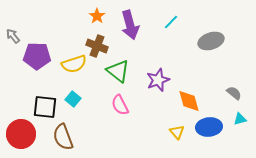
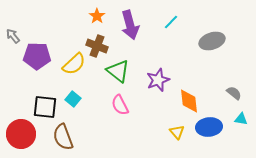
gray ellipse: moved 1 px right
yellow semicircle: rotated 25 degrees counterclockwise
orange diamond: rotated 10 degrees clockwise
cyan triangle: moved 1 px right; rotated 24 degrees clockwise
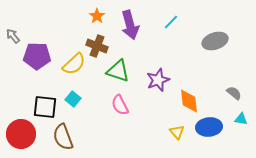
gray ellipse: moved 3 px right
green triangle: rotated 20 degrees counterclockwise
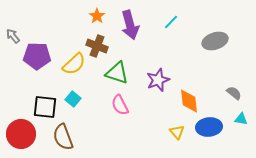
green triangle: moved 1 px left, 2 px down
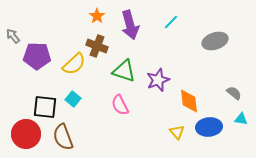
green triangle: moved 7 px right, 2 px up
red circle: moved 5 px right
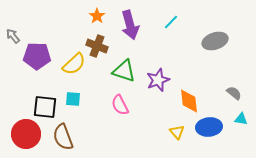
cyan square: rotated 35 degrees counterclockwise
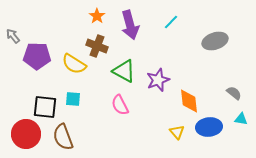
yellow semicircle: rotated 75 degrees clockwise
green triangle: rotated 10 degrees clockwise
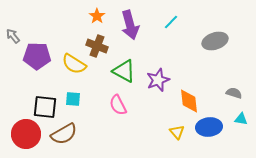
gray semicircle: rotated 21 degrees counterclockwise
pink semicircle: moved 2 px left
brown semicircle: moved 1 px right, 3 px up; rotated 100 degrees counterclockwise
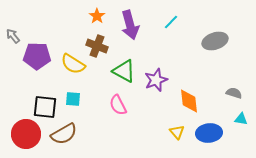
yellow semicircle: moved 1 px left
purple star: moved 2 px left
blue ellipse: moved 6 px down
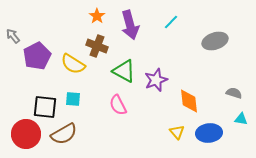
purple pentagon: rotated 28 degrees counterclockwise
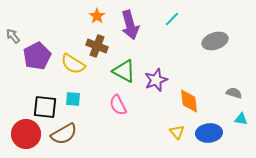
cyan line: moved 1 px right, 3 px up
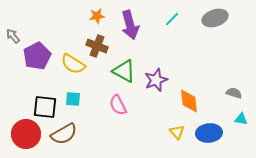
orange star: rotated 28 degrees clockwise
gray ellipse: moved 23 px up
